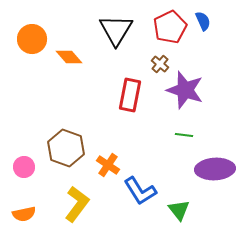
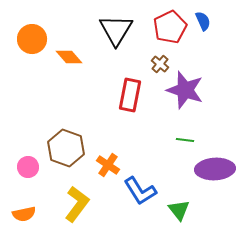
green line: moved 1 px right, 5 px down
pink circle: moved 4 px right
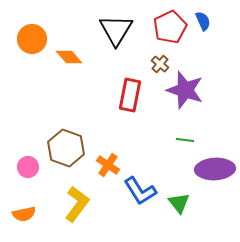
green triangle: moved 7 px up
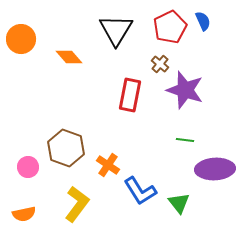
orange circle: moved 11 px left
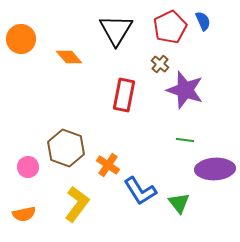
red rectangle: moved 6 px left
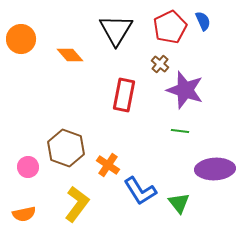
orange diamond: moved 1 px right, 2 px up
green line: moved 5 px left, 9 px up
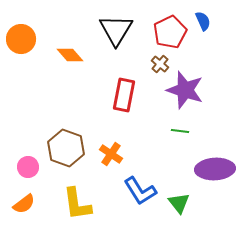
red pentagon: moved 5 px down
orange cross: moved 3 px right, 11 px up
yellow L-shape: rotated 135 degrees clockwise
orange semicircle: moved 10 px up; rotated 25 degrees counterclockwise
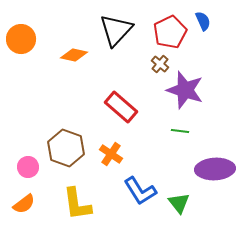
black triangle: rotated 12 degrees clockwise
orange diamond: moved 4 px right; rotated 36 degrees counterclockwise
red rectangle: moved 3 px left, 12 px down; rotated 60 degrees counterclockwise
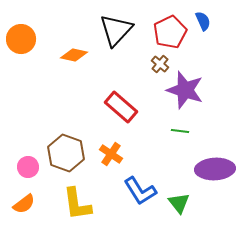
brown hexagon: moved 5 px down
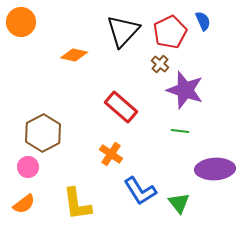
black triangle: moved 7 px right, 1 px down
orange circle: moved 17 px up
brown hexagon: moved 23 px left, 20 px up; rotated 12 degrees clockwise
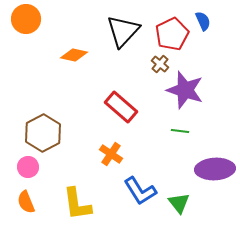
orange circle: moved 5 px right, 3 px up
red pentagon: moved 2 px right, 2 px down
orange semicircle: moved 2 px right, 2 px up; rotated 105 degrees clockwise
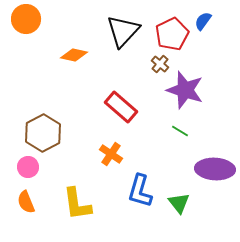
blue semicircle: rotated 120 degrees counterclockwise
green line: rotated 24 degrees clockwise
purple ellipse: rotated 6 degrees clockwise
blue L-shape: rotated 48 degrees clockwise
